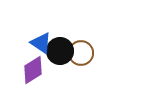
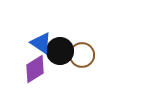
brown circle: moved 1 px right, 2 px down
purple diamond: moved 2 px right, 1 px up
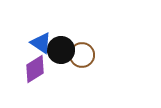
black circle: moved 1 px right, 1 px up
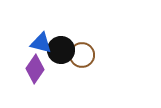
blue triangle: rotated 20 degrees counterclockwise
purple diamond: rotated 24 degrees counterclockwise
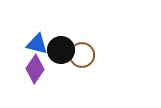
blue triangle: moved 4 px left, 1 px down
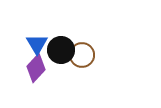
blue triangle: rotated 45 degrees clockwise
purple diamond: moved 1 px right, 1 px up; rotated 8 degrees clockwise
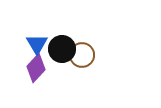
black circle: moved 1 px right, 1 px up
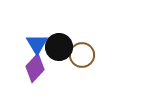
black circle: moved 3 px left, 2 px up
purple diamond: moved 1 px left
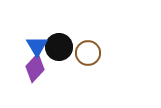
blue triangle: moved 2 px down
brown circle: moved 6 px right, 2 px up
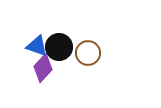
blue triangle: rotated 40 degrees counterclockwise
purple diamond: moved 8 px right
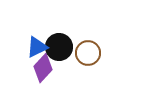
blue triangle: moved 1 px down; rotated 45 degrees counterclockwise
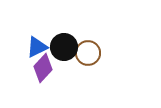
black circle: moved 5 px right
